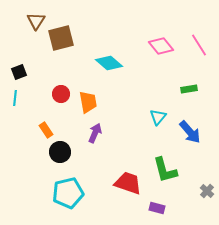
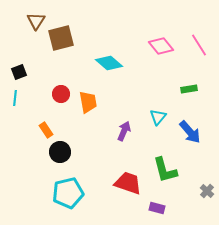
purple arrow: moved 29 px right, 2 px up
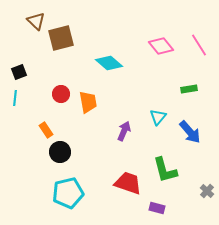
brown triangle: rotated 18 degrees counterclockwise
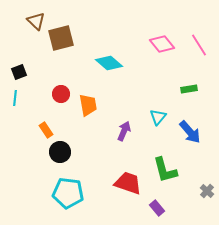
pink diamond: moved 1 px right, 2 px up
orange trapezoid: moved 3 px down
cyan pentagon: rotated 20 degrees clockwise
purple rectangle: rotated 35 degrees clockwise
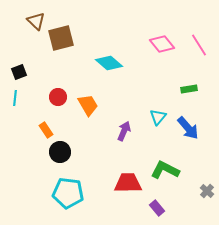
red circle: moved 3 px left, 3 px down
orange trapezoid: rotated 20 degrees counterclockwise
blue arrow: moved 2 px left, 4 px up
green L-shape: rotated 132 degrees clockwise
red trapezoid: rotated 20 degrees counterclockwise
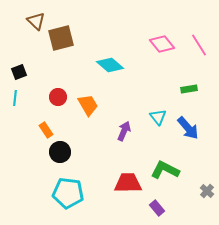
cyan diamond: moved 1 px right, 2 px down
cyan triangle: rotated 18 degrees counterclockwise
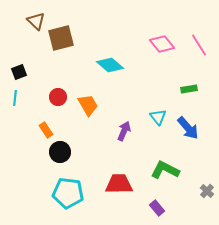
red trapezoid: moved 9 px left, 1 px down
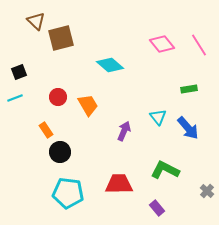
cyan line: rotated 63 degrees clockwise
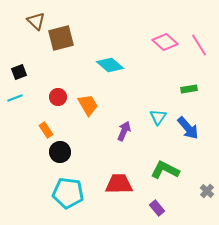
pink diamond: moved 3 px right, 2 px up; rotated 10 degrees counterclockwise
cyan triangle: rotated 12 degrees clockwise
